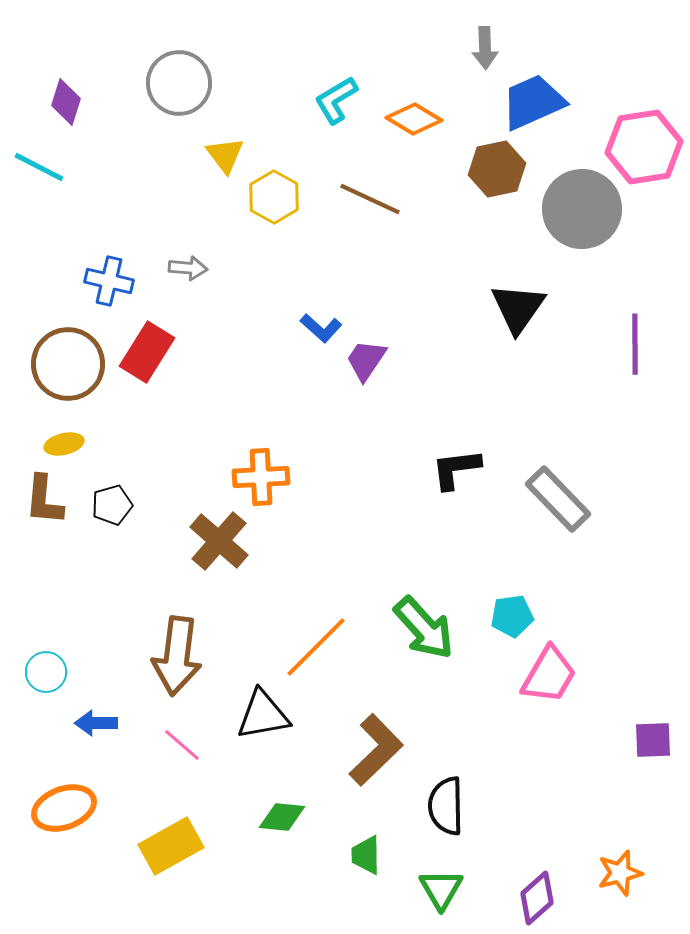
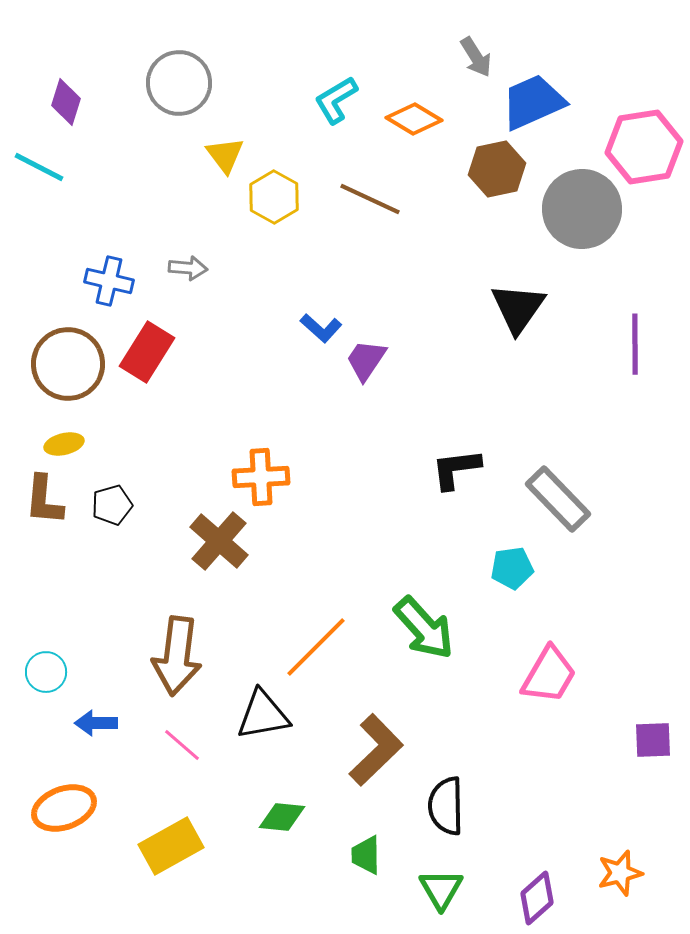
gray arrow at (485, 48): moved 9 px left, 9 px down; rotated 30 degrees counterclockwise
cyan pentagon at (512, 616): moved 48 px up
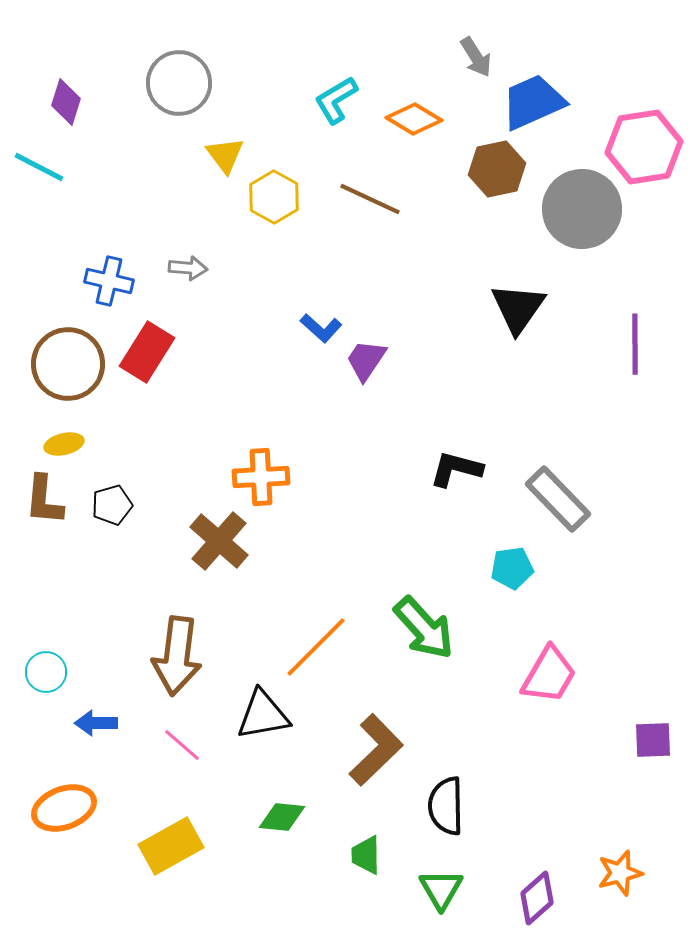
black L-shape at (456, 469): rotated 22 degrees clockwise
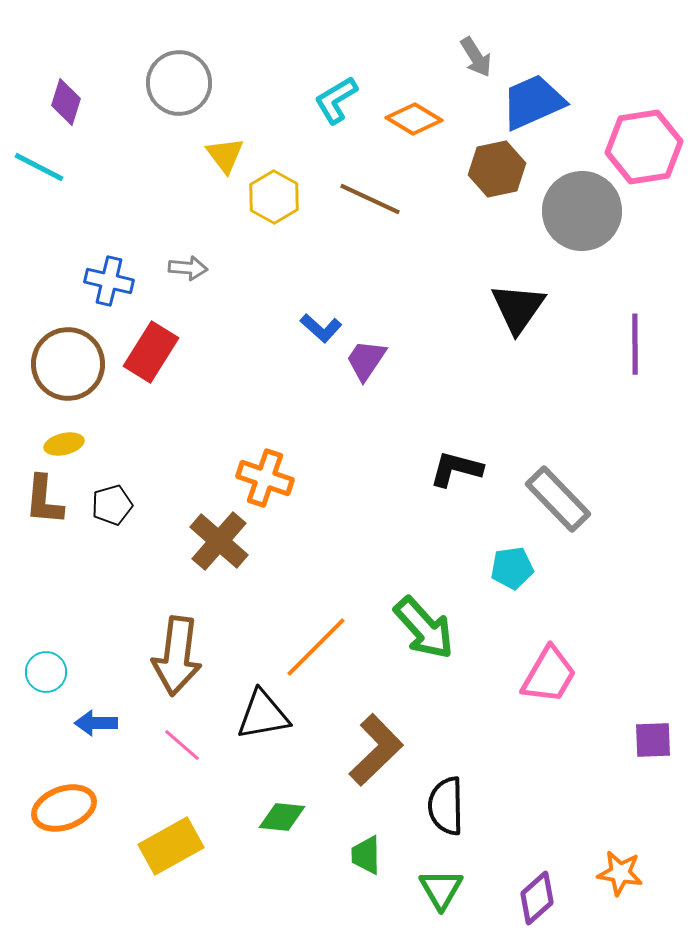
gray circle at (582, 209): moved 2 px down
red rectangle at (147, 352): moved 4 px right
orange cross at (261, 477): moved 4 px right, 1 px down; rotated 22 degrees clockwise
orange star at (620, 873): rotated 24 degrees clockwise
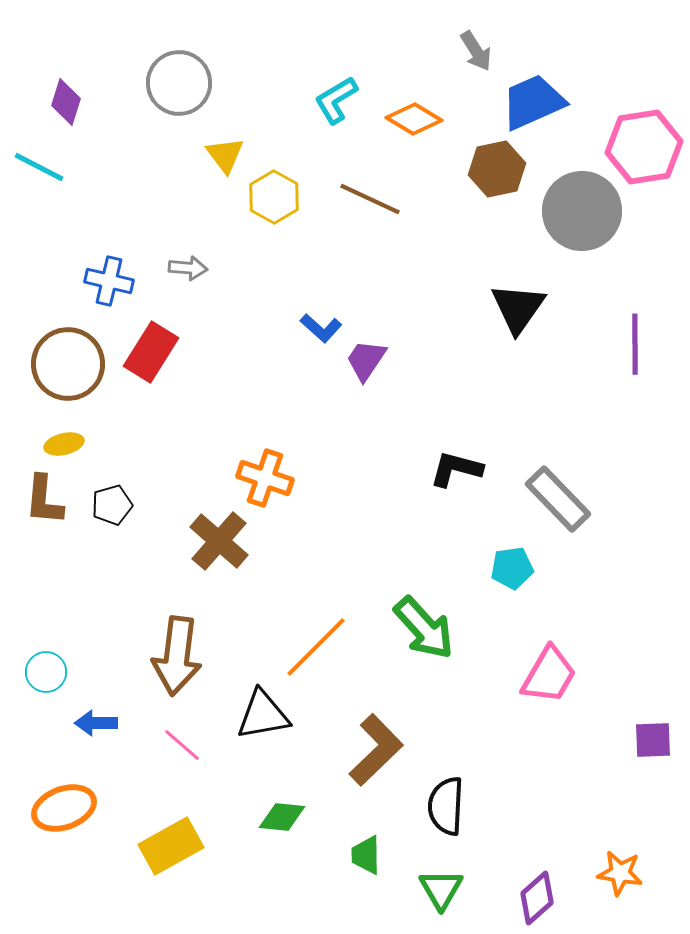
gray arrow at (476, 57): moved 6 px up
black semicircle at (446, 806): rotated 4 degrees clockwise
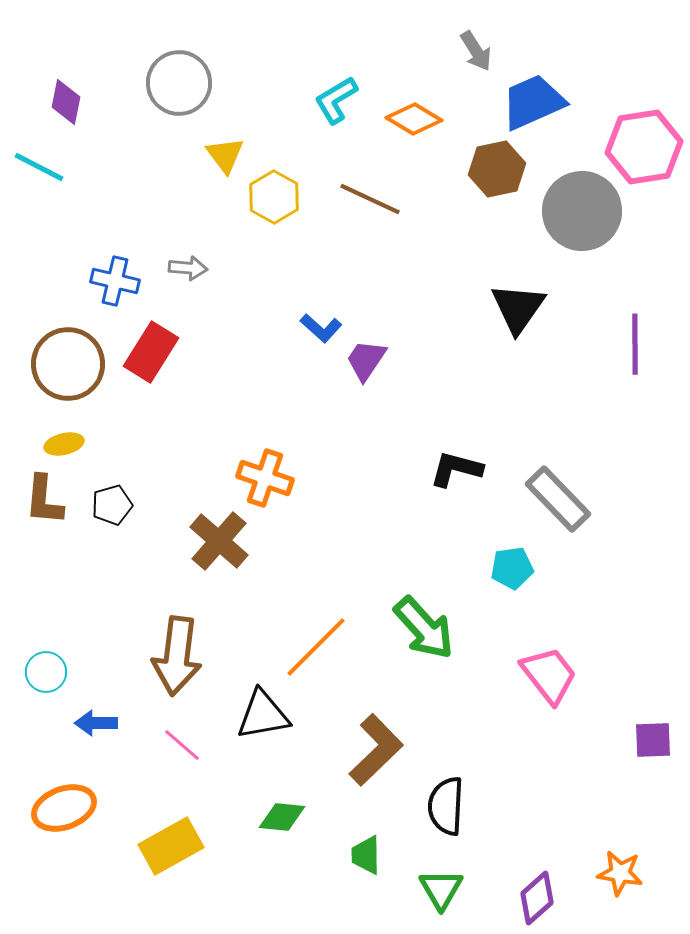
purple diamond at (66, 102): rotated 6 degrees counterclockwise
blue cross at (109, 281): moved 6 px right
pink trapezoid at (549, 675): rotated 68 degrees counterclockwise
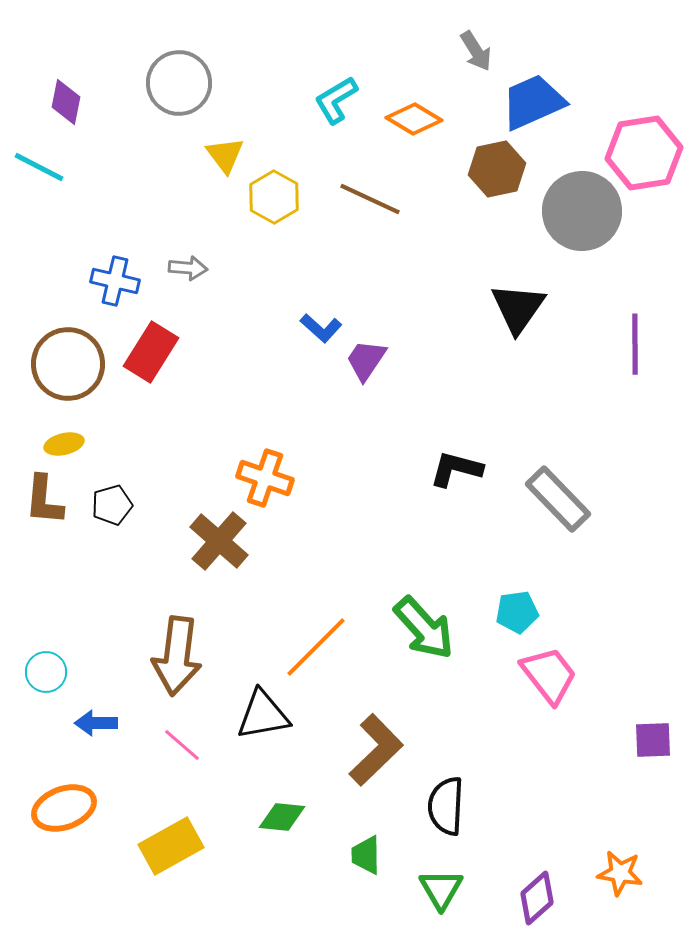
pink hexagon at (644, 147): moved 6 px down
cyan pentagon at (512, 568): moved 5 px right, 44 px down
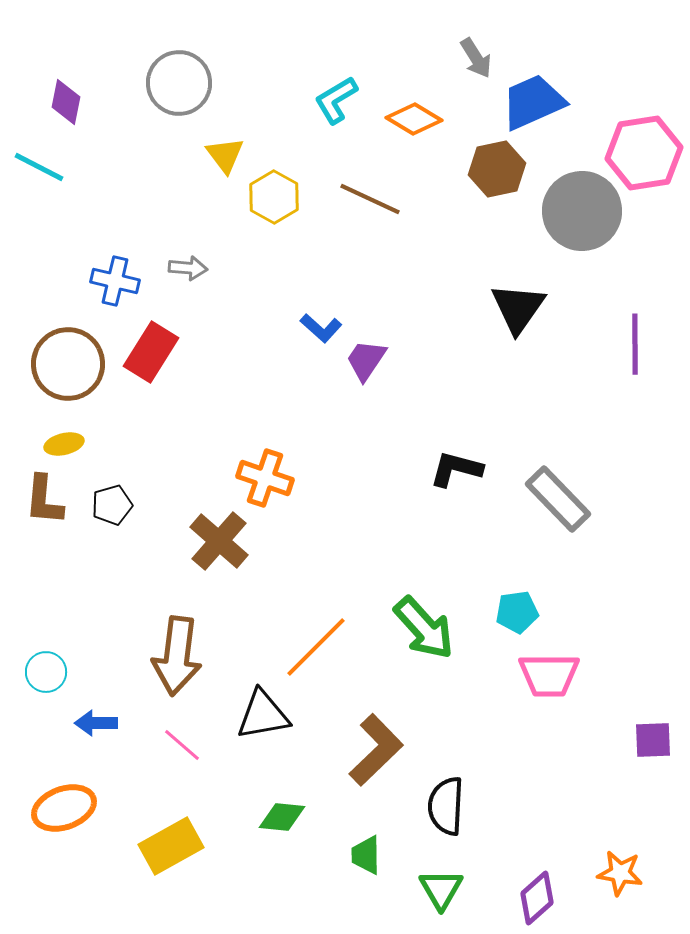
gray arrow at (476, 51): moved 7 px down
pink trapezoid at (549, 675): rotated 128 degrees clockwise
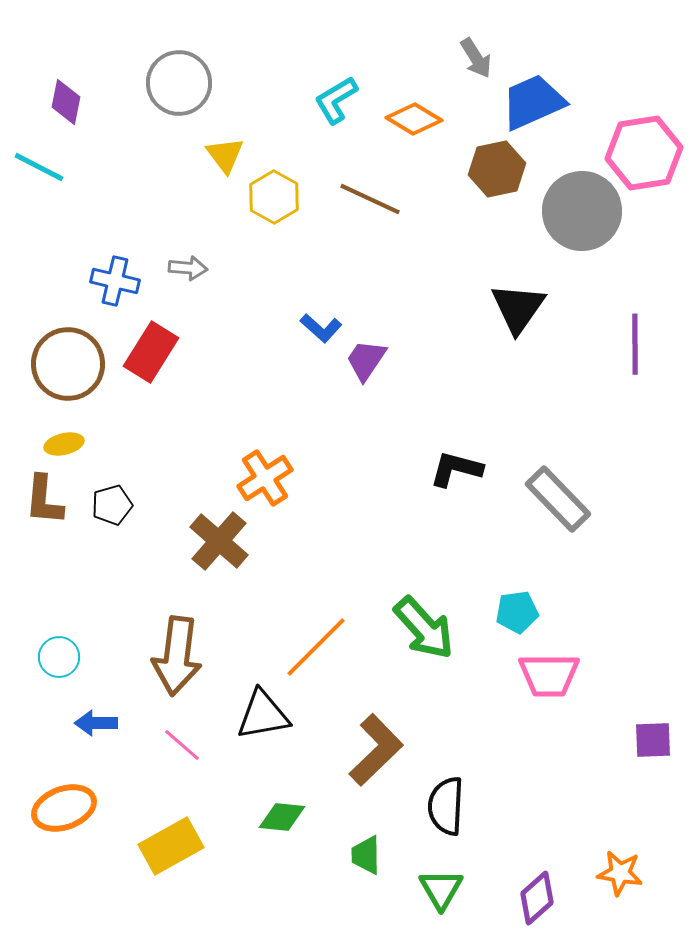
orange cross at (265, 478): rotated 38 degrees clockwise
cyan circle at (46, 672): moved 13 px right, 15 px up
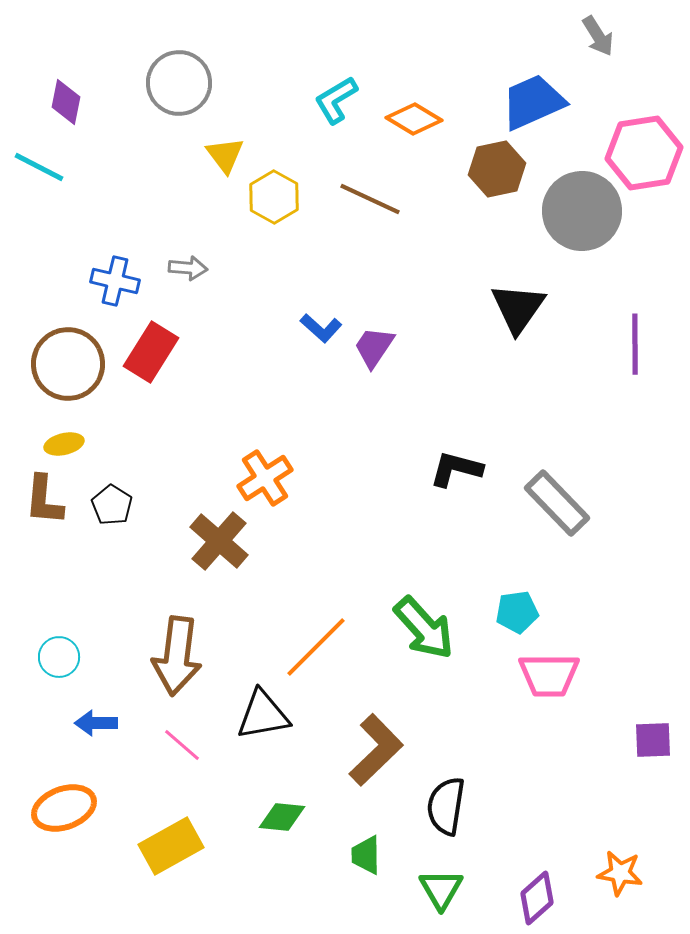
gray arrow at (476, 58): moved 122 px right, 22 px up
purple trapezoid at (366, 360): moved 8 px right, 13 px up
gray rectangle at (558, 499): moved 1 px left, 4 px down
black pentagon at (112, 505): rotated 24 degrees counterclockwise
black semicircle at (446, 806): rotated 6 degrees clockwise
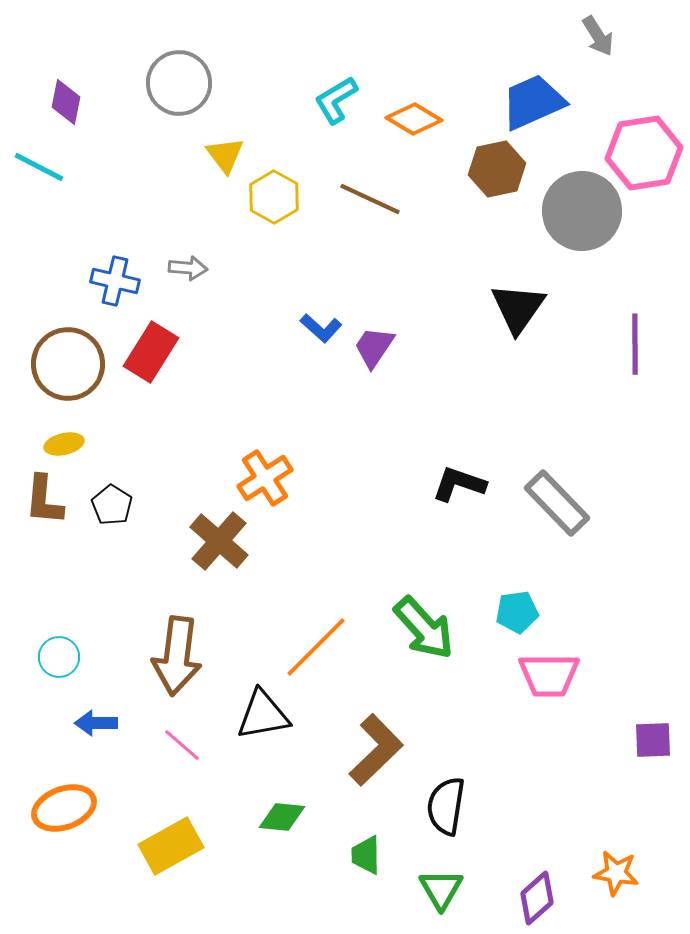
black L-shape at (456, 469): moved 3 px right, 15 px down; rotated 4 degrees clockwise
orange star at (620, 873): moved 4 px left
